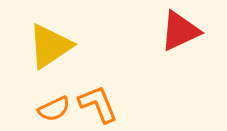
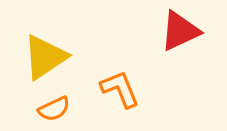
yellow triangle: moved 5 px left, 11 px down
orange L-shape: moved 22 px right, 15 px up
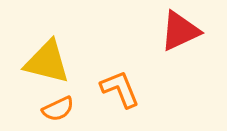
yellow triangle: moved 2 px right, 5 px down; rotated 48 degrees clockwise
orange semicircle: moved 4 px right
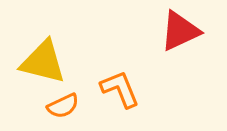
yellow triangle: moved 4 px left
orange semicircle: moved 5 px right, 3 px up
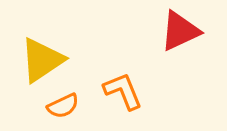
yellow triangle: moved 1 px left, 2 px up; rotated 48 degrees counterclockwise
orange L-shape: moved 3 px right, 2 px down
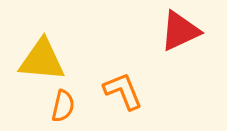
yellow triangle: rotated 39 degrees clockwise
orange semicircle: rotated 52 degrees counterclockwise
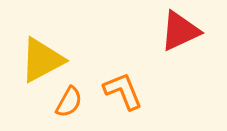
yellow triangle: rotated 33 degrees counterclockwise
orange semicircle: moved 6 px right, 4 px up; rotated 16 degrees clockwise
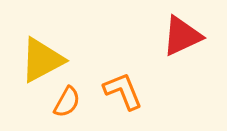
red triangle: moved 2 px right, 5 px down
orange semicircle: moved 2 px left
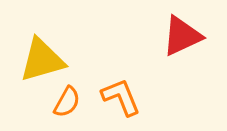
yellow triangle: rotated 12 degrees clockwise
orange L-shape: moved 2 px left, 6 px down
